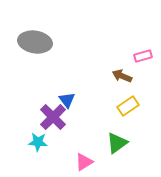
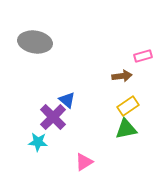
brown arrow: rotated 150 degrees clockwise
blue triangle: rotated 12 degrees counterclockwise
green triangle: moved 9 px right, 14 px up; rotated 25 degrees clockwise
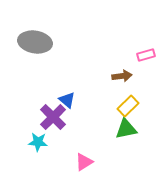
pink rectangle: moved 3 px right, 1 px up
yellow rectangle: rotated 10 degrees counterclockwise
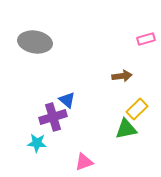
pink rectangle: moved 16 px up
yellow rectangle: moved 9 px right, 3 px down
purple cross: rotated 28 degrees clockwise
cyan star: moved 1 px left, 1 px down
pink triangle: rotated 12 degrees clockwise
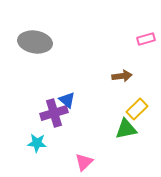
purple cross: moved 1 px right, 4 px up
pink triangle: rotated 24 degrees counterclockwise
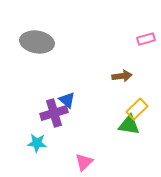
gray ellipse: moved 2 px right
green triangle: moved 3 px right, 4 px up; rotated 20 degrees clockwise
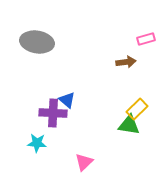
brown arrow: moved 4 px right, 14 px up
purple cross: moved 1 px left; rotated 20 degrees clockwise
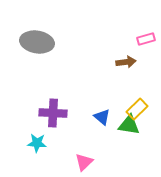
blue triangle: moved 35 px right, 17 px down
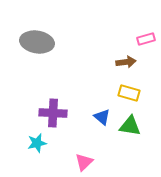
yellow rectangle: moved 8 px left, 16 px up; rotated 60 degrees clockwise
green triangle: moved 1 px right, 1 px down
cyan star: rotated 18 degrees counterclockwise
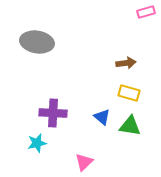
pink rectangle: moved 27 px up
brown arrow: moved 1 px down
